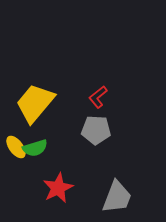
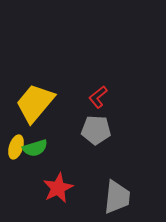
yellow ellipse: rotated 55 degrees clockwise
gray trapezoid: rotated 15 degrees counterclockwise
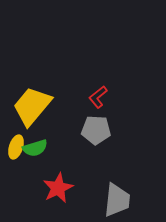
yellow trapezoid: moved 3 px left, 3 px down
gray trapezoid: moved 3 px down
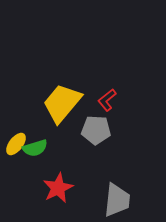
red L-shape: moved 9 px right, 3 px down
yellow trapezoid: moved 30 px right, 3 px up
yellow ellipse: moved 3 px up; rotated 20 degrees clockwise
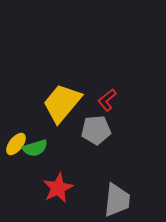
gray pentagon: rotated 8 degrees counterclockwise
